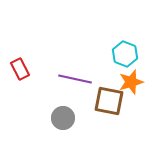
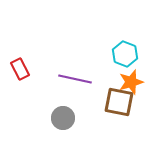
brown square: moved 10 px right, 1 px down
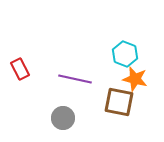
orange star: moved 4 px right, 3 px up; rotated 30 degrees clockwise
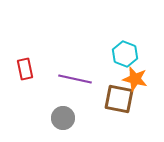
red rectangle: moved 5 px right; rotated 15 degrees clockwise
brown square: moved 3 px up
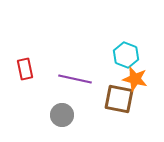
cyan hexagon: moved 1 px right, 1 px down
gray circle: moved 1 px left, 3 px up
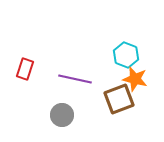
red rectangle: rotated 30 degrees clockwise
brown square: rotated 32 degrees counterclockwise
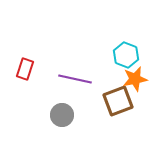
orange star: rotated 25 degrees counterclockwise
brown square: moved 1 px left, 2 px down
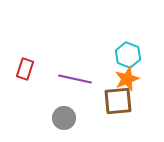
cyan hexagon: moved 2 px right
orange star: moved 8 px left; rotated 10 degrees counterclockwise
brown square: rotated 16 degrees clockwise
gray circle: moved 2 px right, 3 px down
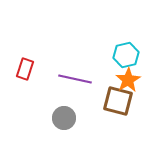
cyan hexagon: moved 2 px left; rotated 25 degrees clockwise
orange star: moved 1 px right, 1 px down; rotated 10 degrees counterclockwise
brown square: rotated 20 degrees clockwise
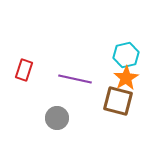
red rectangle: moved 1 px left, 1 px down
orange star: moved 2 px left, 2 px up
gray circle: moved 7 px left
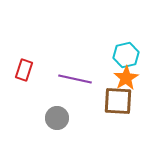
brown square: rotated 12 degrees counterclockwise
